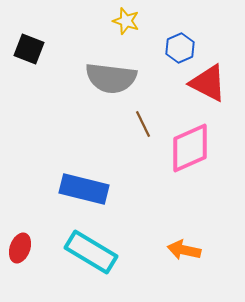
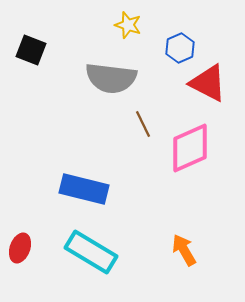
yellow star: moved 2 px right, 4 px down
black square: moved 2 px right, 1 px down
orange arrow: rotated 48 degrees clockwise
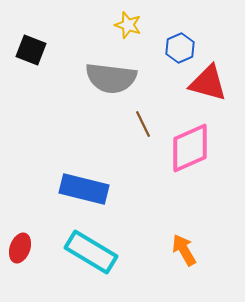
red triangle: rotated 12 degrees counterclockwise
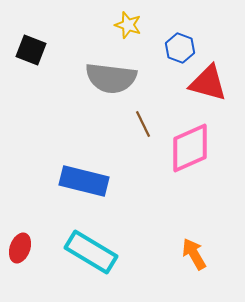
blue hexagon: rotated 16 degrees counterclockwise
blue rectangle: moved 8 px up
orange arrow: moved 10 px right, 4 px down
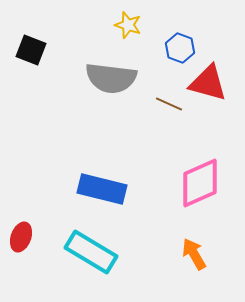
brown line: moved 26 px right, 20 px up; rotated 40 degrees counterclockwise
pink diamond: moved 10 px right, 35 px down
blue rectangle: moved 18 px right, 8 px down
red ellipse: moved 1 px right, 11 px up
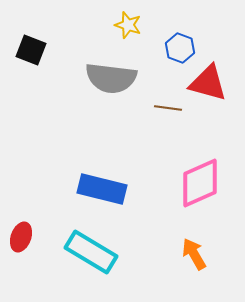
brown line: moved 1 px left, 4 px down; rotated 16 degrees counterclockwise
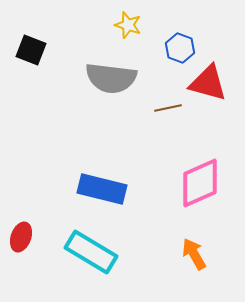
brown line: rotated 20 degrees counterclockwise
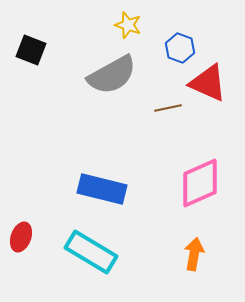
gray semicircle: moved 1 px right, 3 px up; rotated 36 degrees counterclockwise
red triangle: rotated 9 degrees clockwise
orange arrow: rotated 40 degrees clockwise
